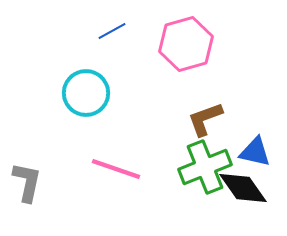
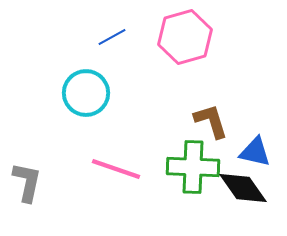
blue line: moved 6 px down
pink hexagon: moved 1 px left, 7 px up
brown L-shape: moved 6 px right, 2 px down; rotated 93 degrees clockwise
green cross: moved 12 px left; rotated 24 degrees clockwise
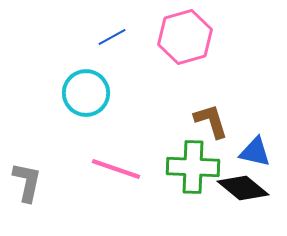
black diamond: rotated 15 degrees counterclockwise
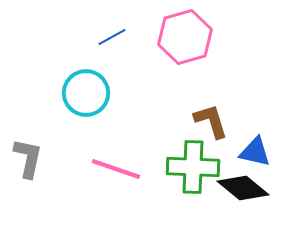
gray L-shape: moved 1 px right, 24 px up
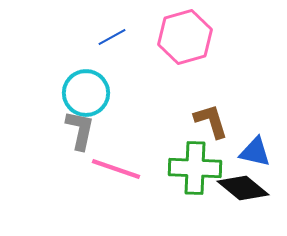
gray L-shape: moved 52 px right, 28 px up
green cross: moved 2 px right, 1 px down
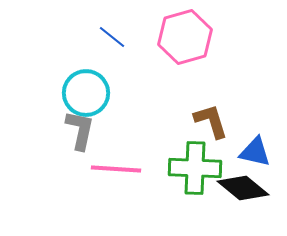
blue line: rotated 68 degrees clockwise
pink line: rotated 15 degrees counterclockwise
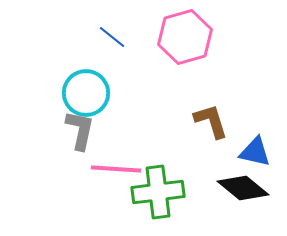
green cross: moved 37 px left, 24 px down; rotated 9 degrees counterclockwise
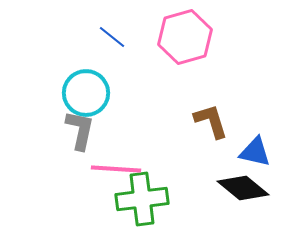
green cross: moved 16 px left, 7 px down
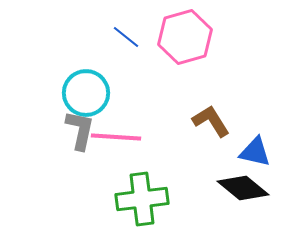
blue line: moved 14 px right
brown L-shape: rotated 15 degrees counterclockwise
pink line: moved 32 px up
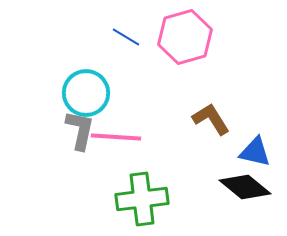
blue line: rotated 8 degrees counterclockwise
brown L-shape: moved 2 px up
black diamond: moved 2 px right, 1 px up
